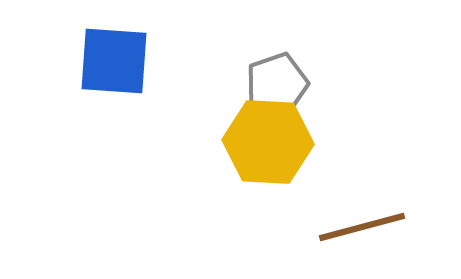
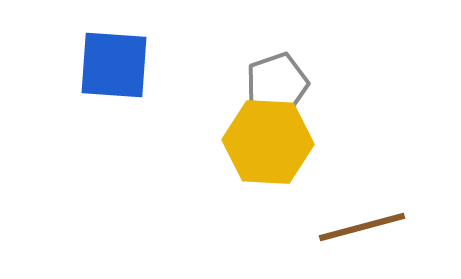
blue square: moved 4 px down
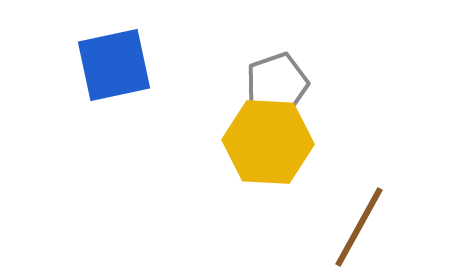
blue square: rotated 16 degrees counterclockwise
brown line: moved 3 px left; rotated 46 degrees counterclockwise
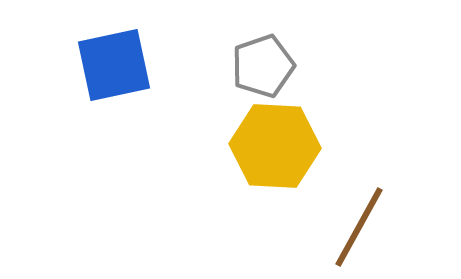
gray pentagon: moved 14 px left, 18 px up
yellow hexagon: moved 7 px right, 4 px down
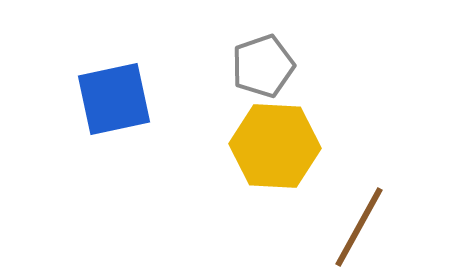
blue square: moved 34 px down
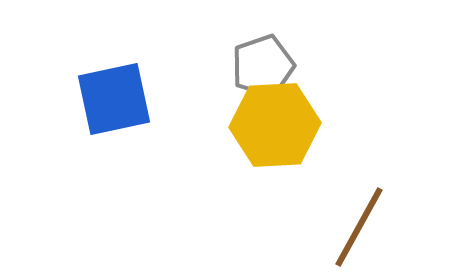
yellow hexagon: moved 21 px up; rotated 6 degrees counterclockwise
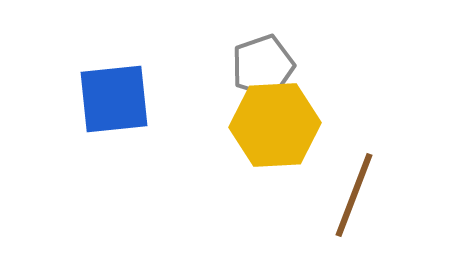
blue square: rotated 6 degrees clockwise
brown line: moved 5 px left, 32 px up; rotated 8 degrees counterclockwise
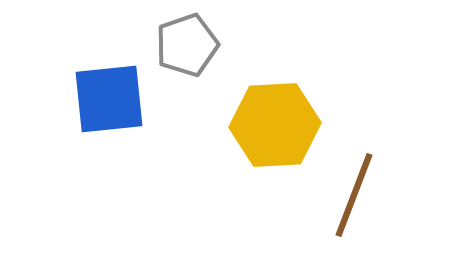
gray pentagon: moved 76 px left, 21 px up
blue square: moved 5 px left
